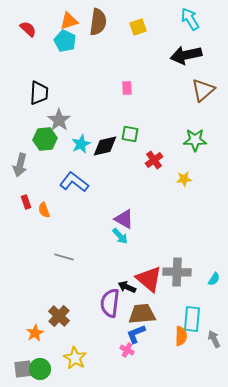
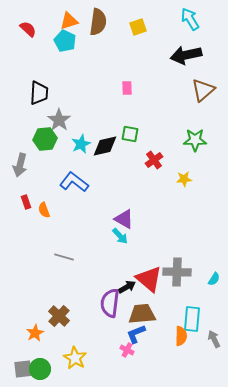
black arrow at (127, 287): rotated 126 degrees clockwise
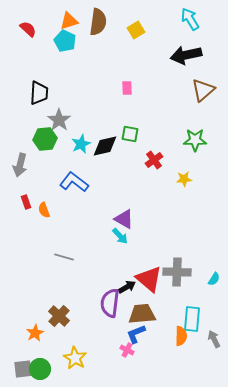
yellow square at (138, 27): moved 2 px left, 3 px down; rotated 12 degrees counterclockwise
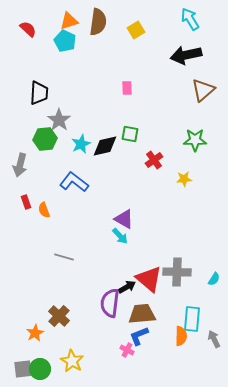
blue L-shape at (136, 334): moved 3 px right, 2 px down
yellow star at (75, 358): moved 3 px left, 3 px down
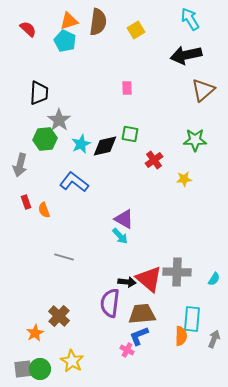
black arrow at (127, 287): moved 5 px up; rotated 36 degrees clockwise
gray arrow at (214, 339): rotated 48 degrees clockwise
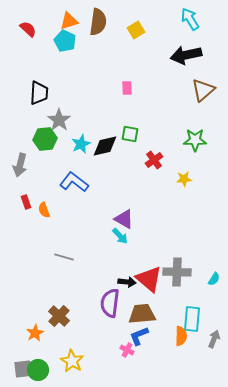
green circle at (40, 369): moved 2 px left, 1 px down
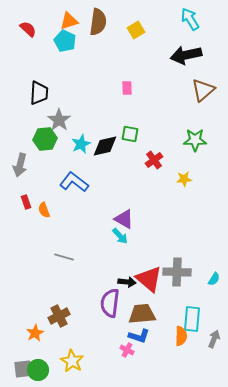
brown cross at (59, 316): rotated 20 degrees clockwise
blue L-shape at (139, 336): rotated 140 degrees counterclockwise
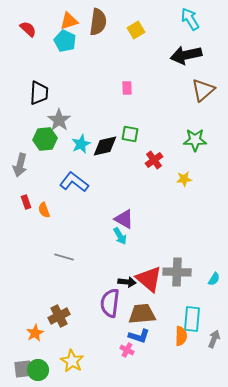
cyan arrow at (120, 236): rotated 12 degrees clockwise
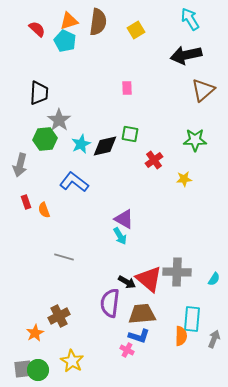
red semicircle at (28, 29): moved 9 px right
black arrow at (127, 282): rotated 24 degrees clockwise
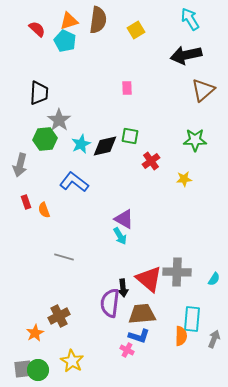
brown semicircle at (98, 22): moved 2 px up
green square at (130, 134): moved 2 px down
red cross at (154, 160): moved 3 px left, 1 px down
black arrow at (127, 282): moved 4 px left, 6 px down; rotated 54 degrees clockwise
